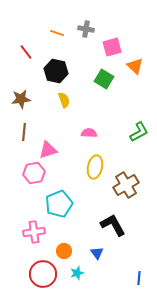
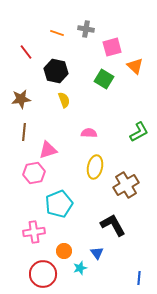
cyan star: moved 3 px right, 5 px up
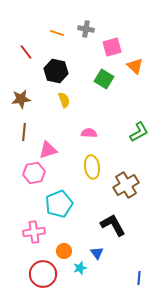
yellow ellipse: moved 3 px left; rotated 20 degrees counterclockwise
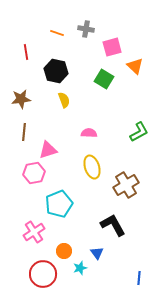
red line: rotated 28 degrees clockwise
yellow ellipse: rotated 10 degrees counterclockwise
pink cross: rotated 25 degrees counterclockwise
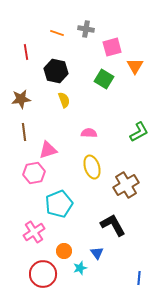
orange triangle: rotated 18 degrees clockwise
brown line: rotated 12 degrees counterclockwise
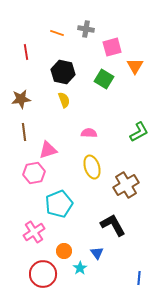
black hexagon: moved 7 px right, 1 px down
cyan star: rotated 16 degrees counterclockwise
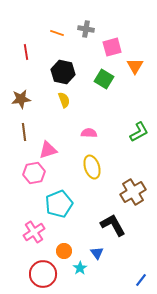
brown cross: moved 7 px right, 7 px down
blue line: moved 2 px right, 2 px down; rotated 32 degrees clockwise
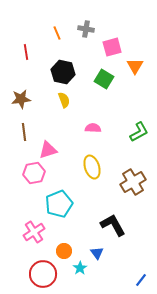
orange line: rotated 48 degrees clockwise
pink semicircle: moved 4 px right, 5 px up
brown cross: moved 10 px up
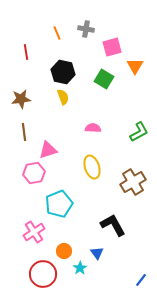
yellow semicircle: moved 1 px left, 3 px up
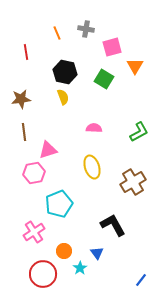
black hexagon: moved 2 px right
pink semicircle: moved 1 px right
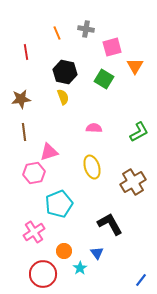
pink triangle: moved 1 px right, 2 px down
black L-shape: moved 3 px left, 1 px up
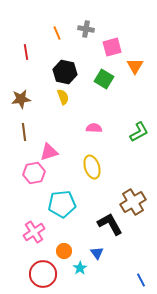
brown cross: moved 20 px down
cyan pentagon: moved 3 px right; rotated 16 degrees clockwise
blue line: rotated 64 degrees counterclockwise
